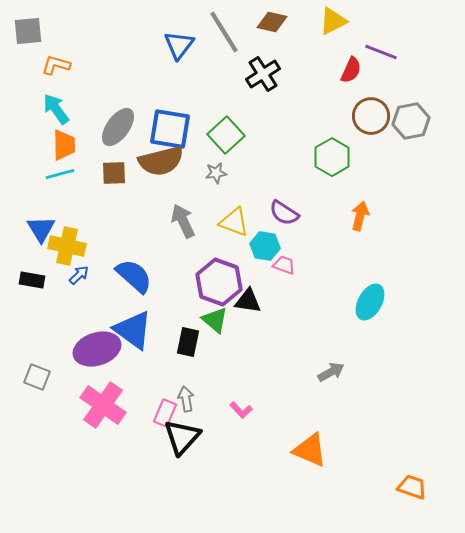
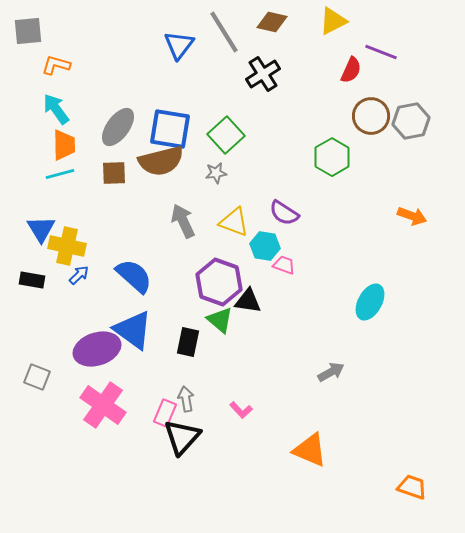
orange arrow at (360, 216): moved 52 px right; rotated 96 degrees clockwise
green triangle at (215, 320): moved 5 px right
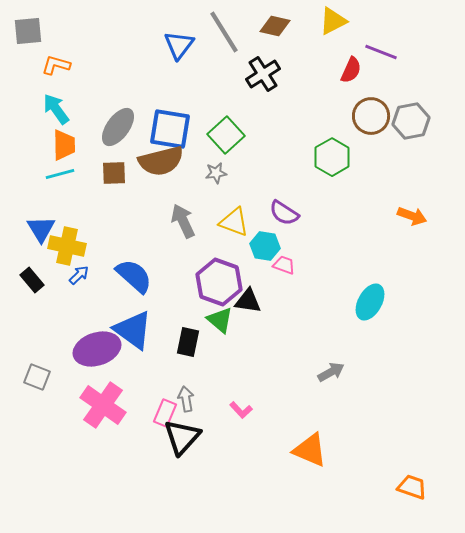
brown diamond at (272, 22): moved 3 px right, 4 px down
black rectangle at (32, 280): rotated 40 degrees clockwise
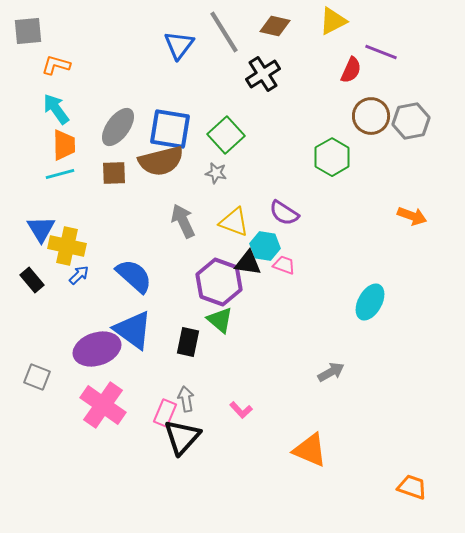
gray star at (216, 173): rotated 20 degrees clockwise
black triangle at (248, 301): moved 38 px up
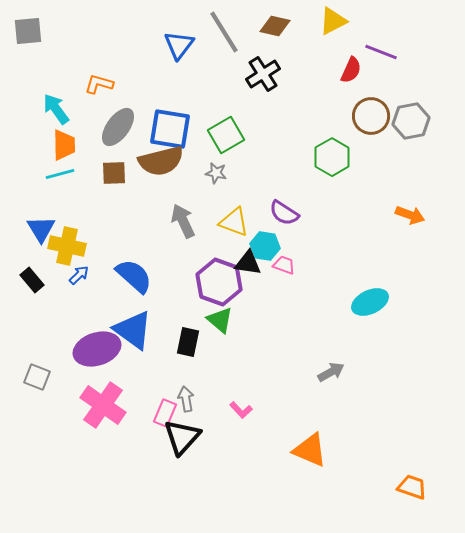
orange L-shape at (56, 65): moved 43 px right, 19 px down
green square at (226, 135): rotated 12 degrees clockwise
orange arrow at (412, 216): moved 2 px left, 1 px up
cyan ellipse at (370, 302): rotated 36 degrees clockwise
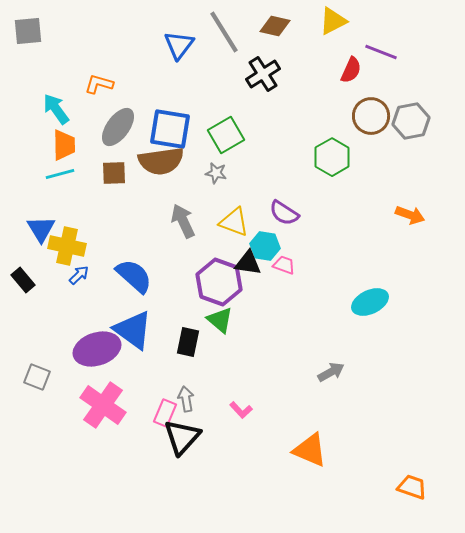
brown semicircle at (161, 161): rotated 6 degrees clockwise
black rectangle at (32, 280): moved 9 px left
